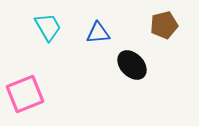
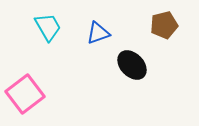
blue triangle: rotated 15 degrees counterclockwise
pink square: rotated 15 degrees counterclockwise
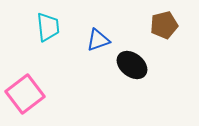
cyan trapezoid: rotated 24 degrees clockwise
blue triangle: moved 7 px down
black ellipse: rotated 8 degrees counterclockwise
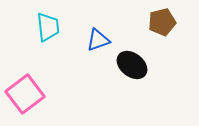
brown pentagon: moved 2 px left, 3 px up
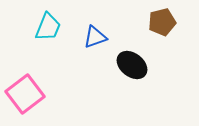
cyan trapezoid: rotated 28 degrees clockwise
blue triangle: moved 3 px left, 3 px up
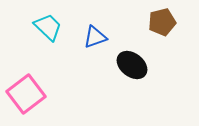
cyan trapezoid: rotated 68 degrees counterclockwise
pink square: moved 1 px right
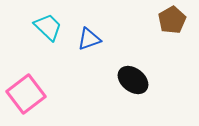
brown pentagon: moved 10 px right, 2 px up; rotated 16 degrees counterclockwise
blue triangle: moved 6 px left, 2 px down
black ellipse: moved 1 px right, 15 px down
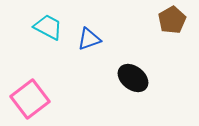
cyan trapezoid: rotated 16 degrees counterclockwise
black ellipse: moved 2 px up
pink square: moved 4 px right, 5 px down
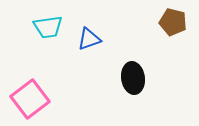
brown pentagon: moved 1 px right, 2 px down; rotated 28 degrees counterclockwise
cyan trapezoid: rotated 144 degrees clockwise
black ellipse: rotated 44 degrees clockwise
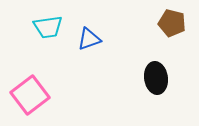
brown pentagon: moved 1 px left, 1 px down
black ellipse: moved 23 px right
pink square: moved 4 px up
